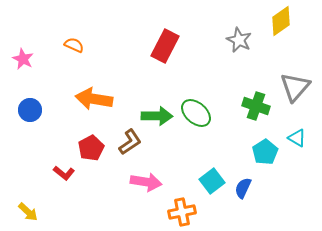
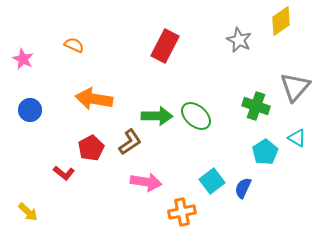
green ellipse: moved 3 px down
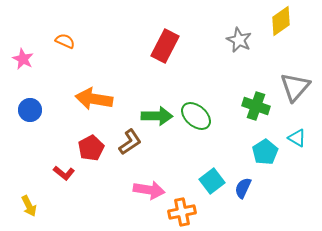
orange semicircle: moved 9 px left, 4 px up
pink arrow: moved 3 px right, 8 px down
yellow arrow: moved 1 px right, 6 px up; rotated 20 degrees clockwise
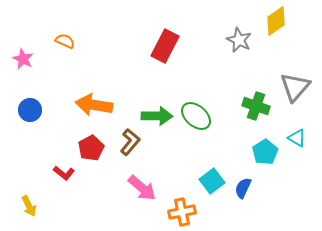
yellow diamond: moved 5 px left
orange arrow: moved 6 px down
brown L-shape: rotated 16 degrees counterclockwise
pink arrow: moved 7 px left, 2 px up; rotated 32 degrees clockwise
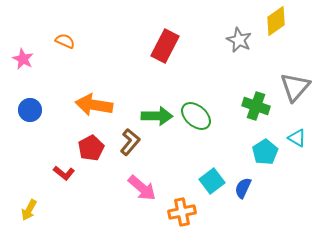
yellow arrow: moved 4 px down; rotated 55 degrees clockwise
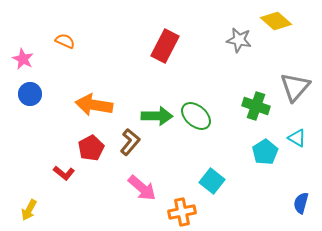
yellow diamond: rotated 76 degrees clockwise
gray star: rotated 15 degrees counterclockwise
blue circle: moved 16 px up
cyan square: rotated 15 degrees counterclockwise
blue semicircle: moved 58 px right, 15 px down; rotated 10 degrees counterclockwise
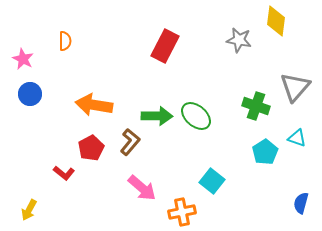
yellow diamond: rotated 56 degrees clockwise
orange semicircle: rotated 66 degrees clockwise
cyan triangle: rotated 12 degrees counterclockwise
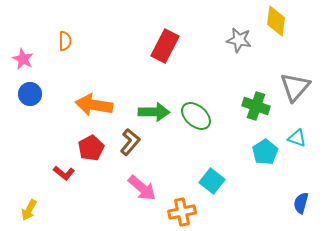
green arrow: moved 3 px left, 4 px up
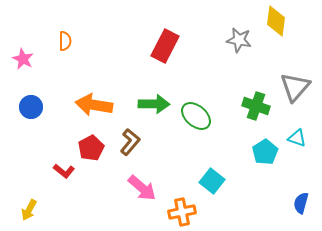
blue circle: moved 1 px right, 13 px down
green arrow: moved 8 px up
red L-shape: moved 2 px up
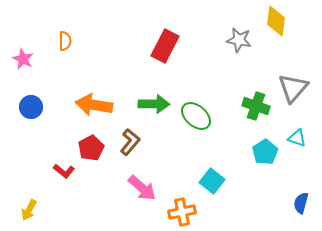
gray triangle: moved 2 px left, 1 px down
